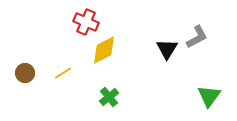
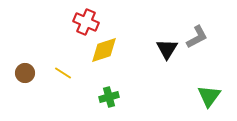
yellow diamond: rotated 8 degrees clockwise
yellow line: rotated 66 degrees clockwise
green cross: rotated 24 degrees clockwise
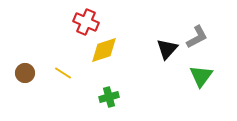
black triangle: rotated 10 degrees clockwise
green triangle: moved 8 px left, 20 px up
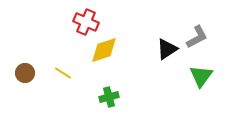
black triangle: rotated 15 degrees clockwise
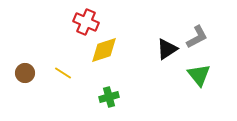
green triangle: moved 2 px left, 1 px up; rotated 15 degrees counterclockwise
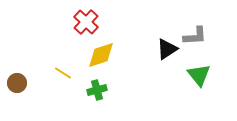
red cross: rotated 20 degrees clockwise
gray L-shape: moved 2 px left, 1 px up; rotated 25 degrees clockwise
yellow diamond: moved 3 px left, 5 px down
brown circle: moved 8 px left, 10 px down
green cross: moved 12 px left, 7 px up
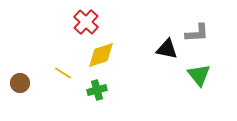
gray L-shape: moved 2 px right, 3 px up
black triangle: rotated 45 degrees clockwise
brown circle: moved 3 px right
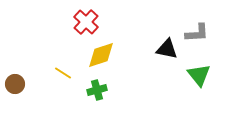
brown circle: moved 5 px left, 1 px down
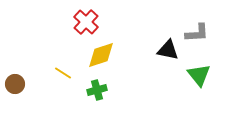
black triangle: moved 1 px right, 1 px down
